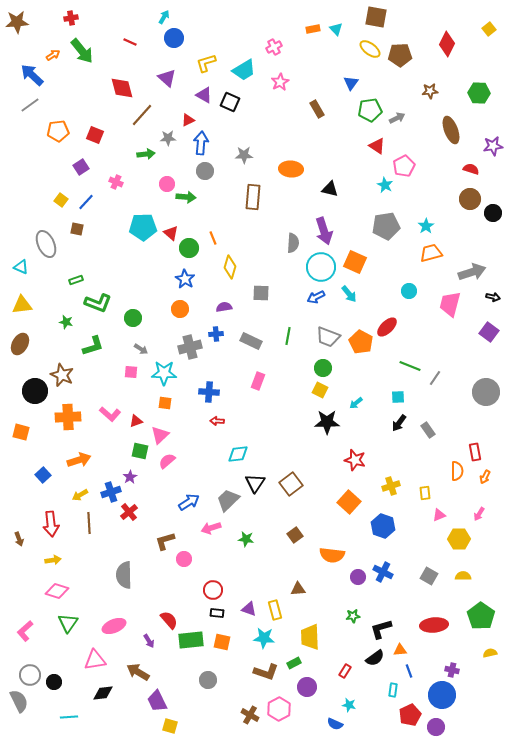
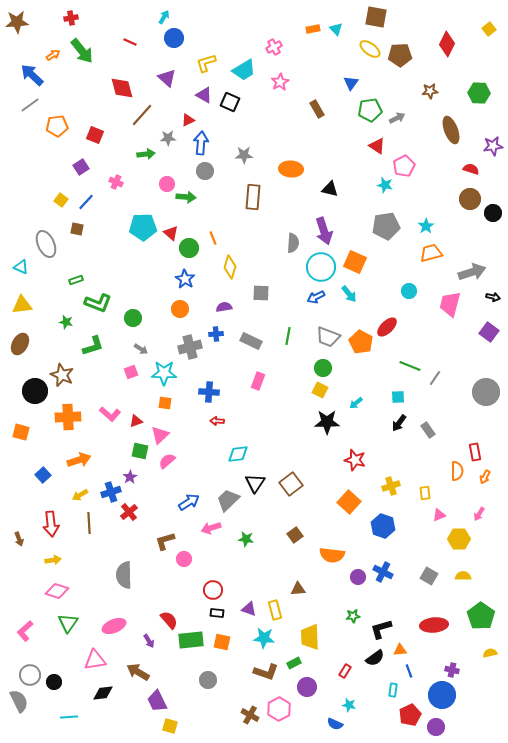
orange pentagon at (58, 131): moved 1 px left, 5 px up
cyan star at (385, 185): rotated 14 degrees counterclockwise
pink square at (131, 372): rotated 24 degrees counterclockwise
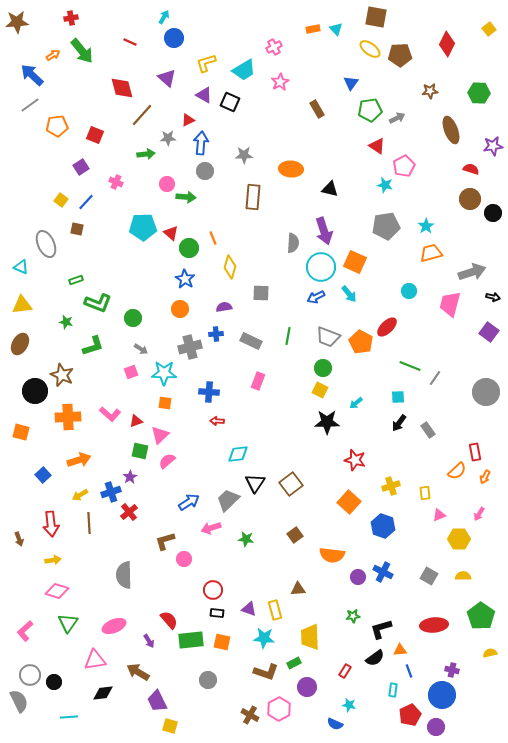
orange semicircle at (457, 471): rotated 48 degrees clockwise
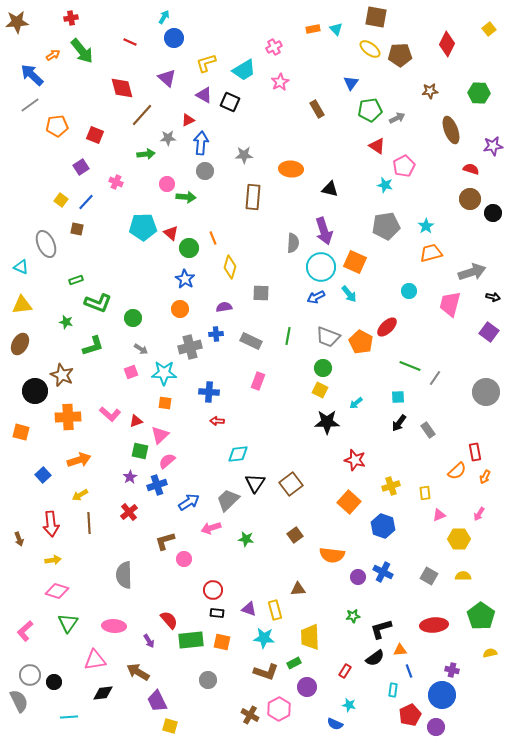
blue cross at (111, 492): moved 46 px right, 7 px up
pink ellipse at (114, 626): rotated 25 degrees clockwise
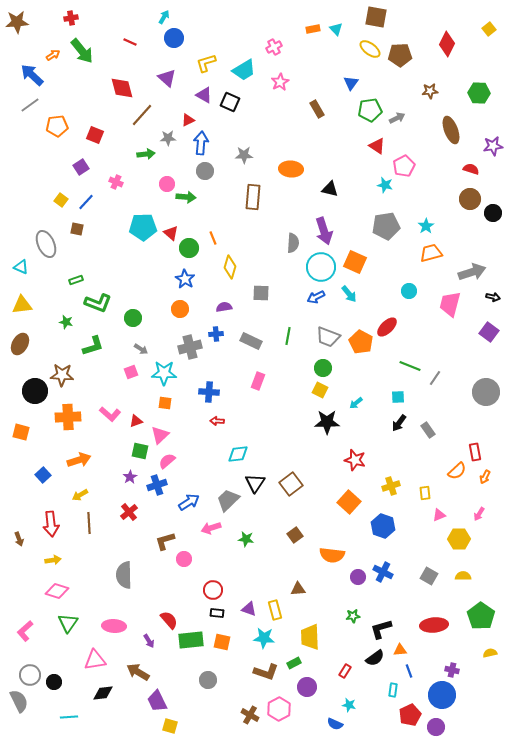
brown star at (62, 375): rotated 20 degrees counterclockwise
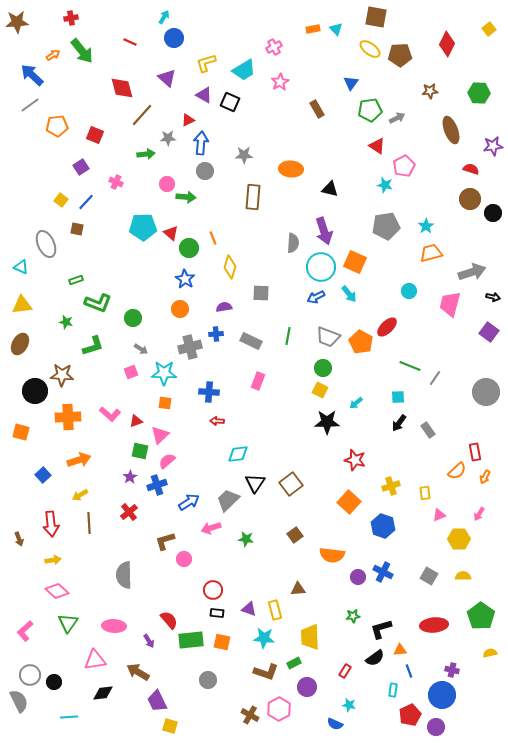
pink diamond at (57, 591): rotated 25 degrees clockwise
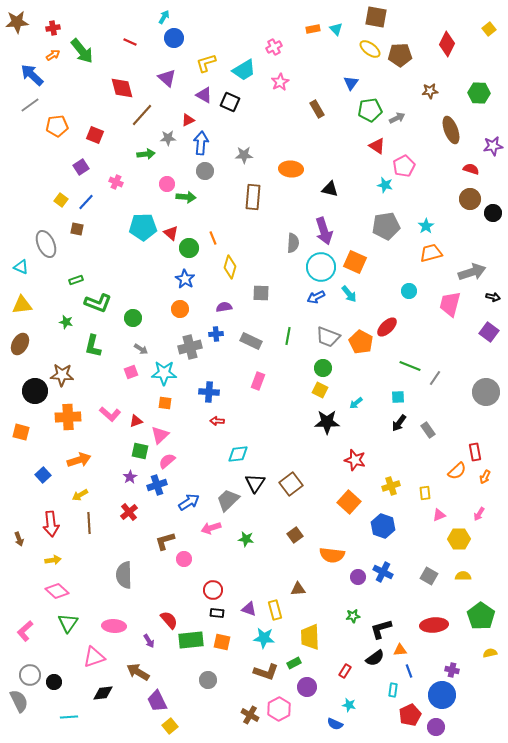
red cross at (71, 18): moved 18 px left, 10 px down
green L-shape at (93, 346): rotated 120 degrees clockwise
pink triangle at (95, 660): moved 1 px left, 3 px up; rotated 10 degrees counterclockwise
yellow square at (170, 726): rotated 35 degrees clockwise
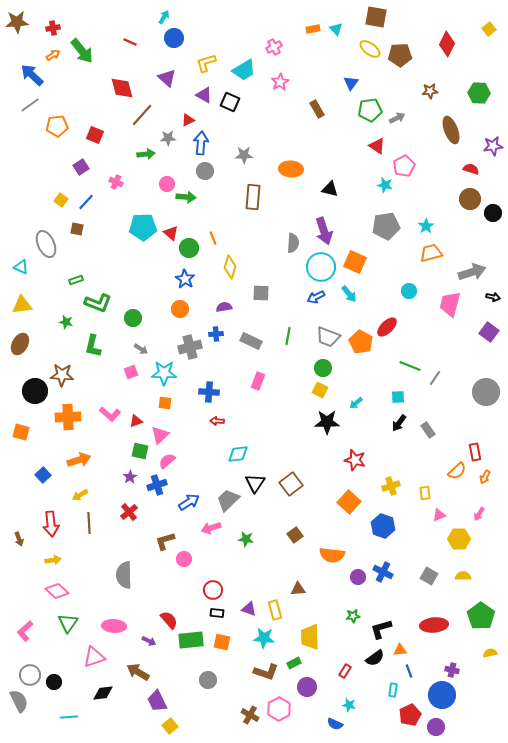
purple arrow at (149, 641): rotated 32 degrees counterclockwise
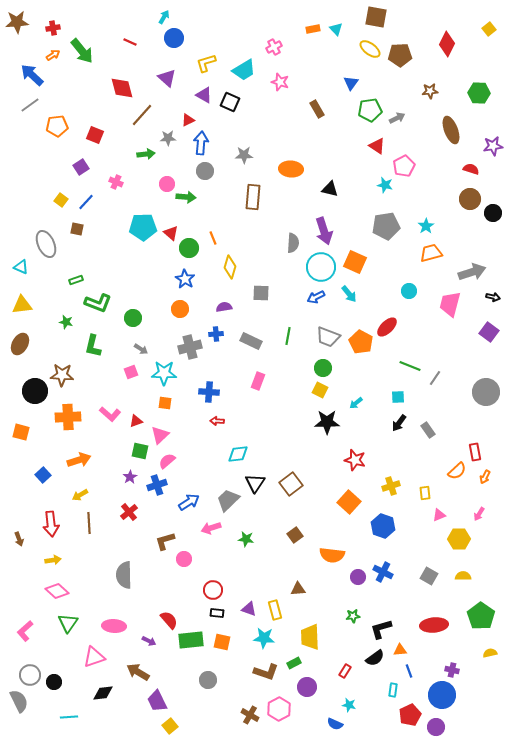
pink star at (280, 82): rotated 24 degrees counterclockwise
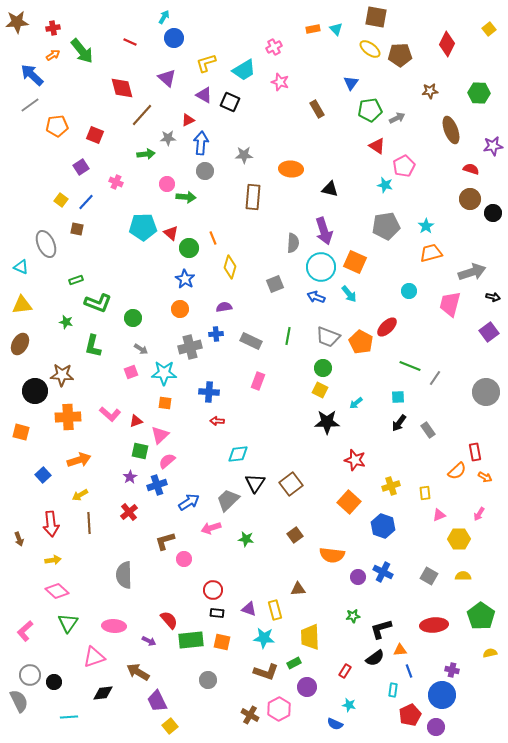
gray square at (261, 293): moved 14 px right, 9 px up; rotated 24 degrees counterclockwise
blue arrow at (316, 297): rotated 48 degrees clockwise
purple square at (489, 332): rotated 18 degrees clockwise
orange arrow at (485, 477): rotated 88 degrees counterclockwise
